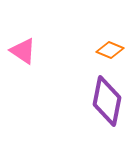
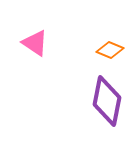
pink triangle: moved 12 px right, 8 px up
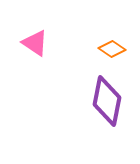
orange diamond: moved 2 px right, 1 px up; rotated 12 degrees clockwise
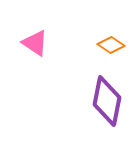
orange diamond: moved 1 px left, 4 px up
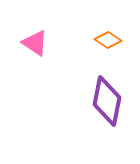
orange diamond: moved 3 px left, 5 px up
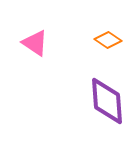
purple diamond: rotated 15 degrees counterclockwise
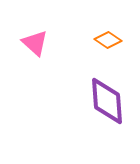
pink triangle: rotated 8 degrees clockwise
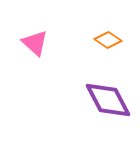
purple diamond: moved 1 px right, 1 px up; rotated 24 degrees counterclockwise
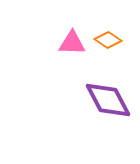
pink triangle: moved 37 px right; rotated 40 degrees counterclockwise
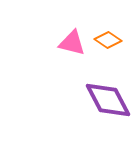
pink triangle: rotated 12 degrees clockwise
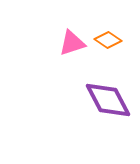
pink triangle: rotated 32 degrees counterclockwise
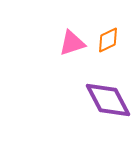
orange diamond: rotated 60 degrees counterclockwise
